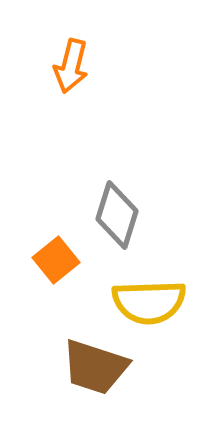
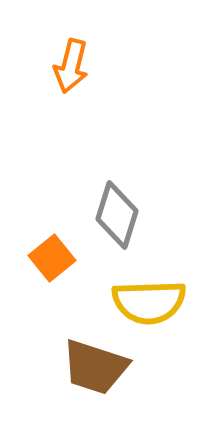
orange square: moved 4 px left, 2 px up
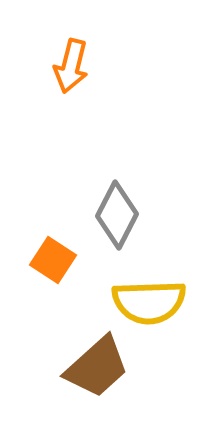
gray diamond: rotated 10 degrees clockwise
orange square: moved 1 px right, 2 px down; rotated 18 degrees counterclockwise
brown trapezoid: moved 2 px right; rotated 60 degrees counterclockwise
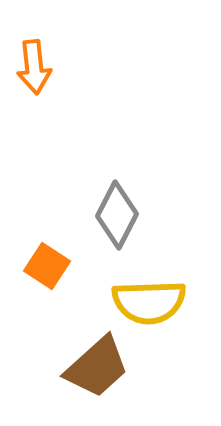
orange arrow: moved 37 px left, 1 px down; rotated 20 degrees counterclockwise
orange square: moved 6 px left, 6 px down
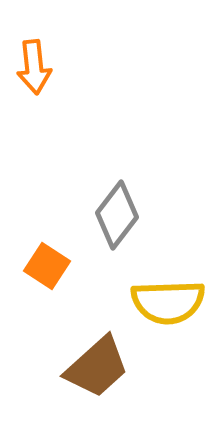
gray diamond: rotated 10 degrees clockwise
yellow semicircle: moved 19 px right
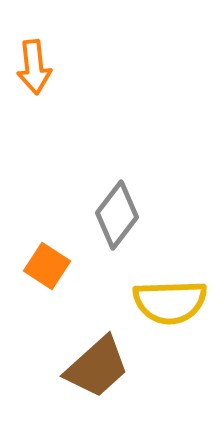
yellow semicircle: moved 2 px right
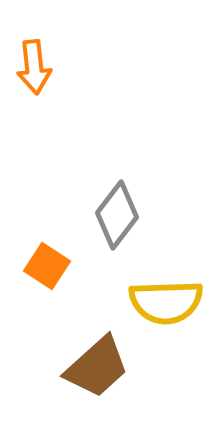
yellow semicircle: moved 4 px left
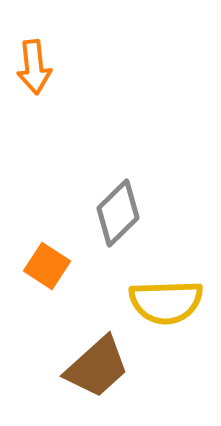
gray diamond: moved 1 px right, 2 px up; rotated 8 degrees clockwise
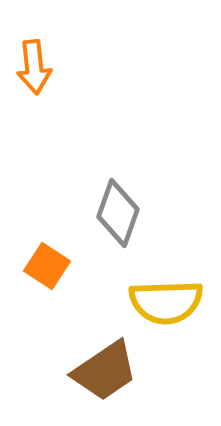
gray diamond: rotated 26 degrees counterclockwise
brown trapezoid: moved 8 px right, 4 px down; rotated 8 degrees clockwise
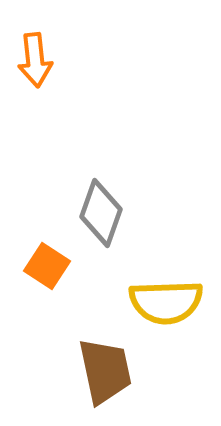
orange arrow: moved 1 px right, 7 px up
gray diamond: moved 17 px left
brown trapezoid: rotated 68 degrees counterclockwise
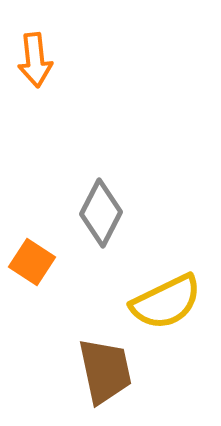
gray diamond: rotated 8 degrees clockwise
orange square: moved 15 px left, 4 px up
yellow semicircle: rotated 24 degrees counterclockwise
